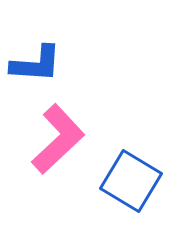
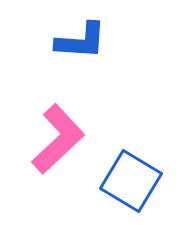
blue L-shape: moved 45 px right, 23 px up
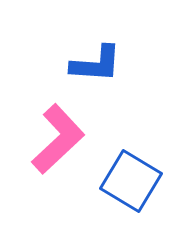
blue L-shape: moved 15 px right, 23 px down
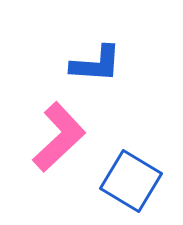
pink L-shape: moved 1 px right, 2 px up
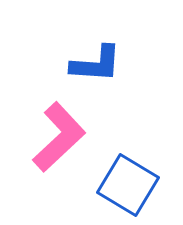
blue square: moved 3 px left, 4 px down
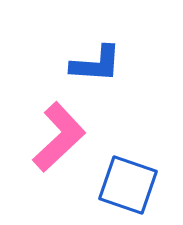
blue square: rotated 12 degrees counterclockwise
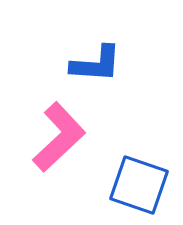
blue square: moved 11 px right
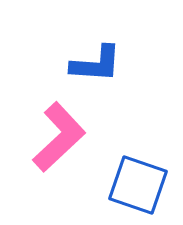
blue square: moved 1 px left
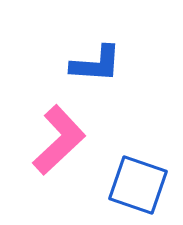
pink L-shape: moved 3 px down
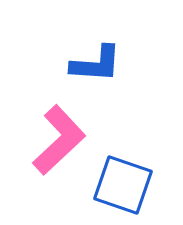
blue square: moved 15 px left
